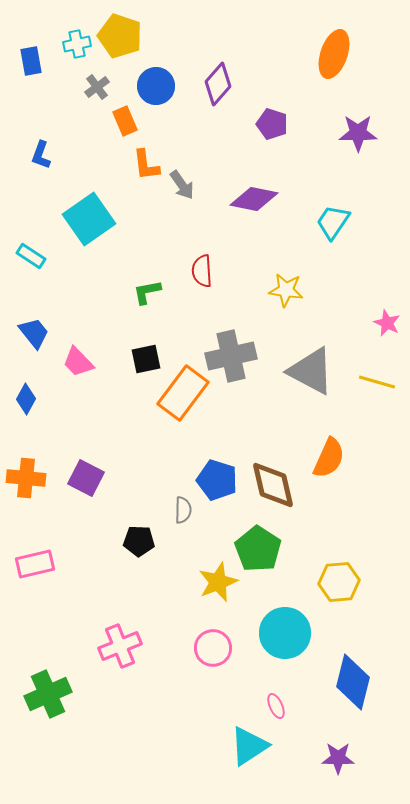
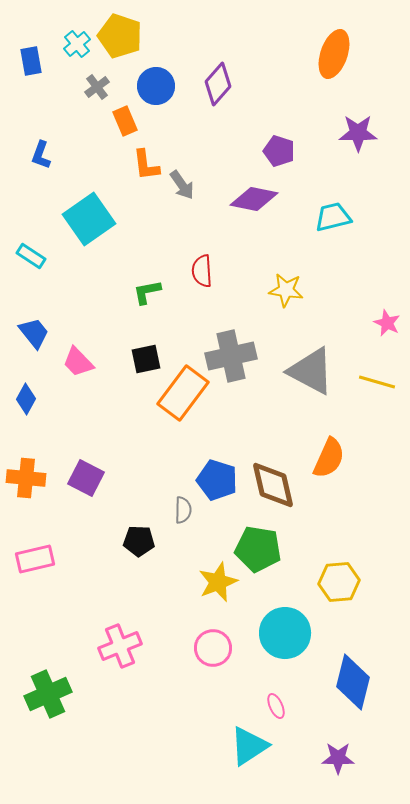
cyan cross at (77, 44): rotated 28 degrees counterclockwise
purple pentagon at (272, 124): moved 7 px right, 27 px down
cyan trapezoid at (333, 222): moved 5 px up; rotated 42 degrees clockwise
green pentagon at (258, 549): rotated 24 degrees counterclockwise
pink rectangle at (35, 564): moved 5 px up
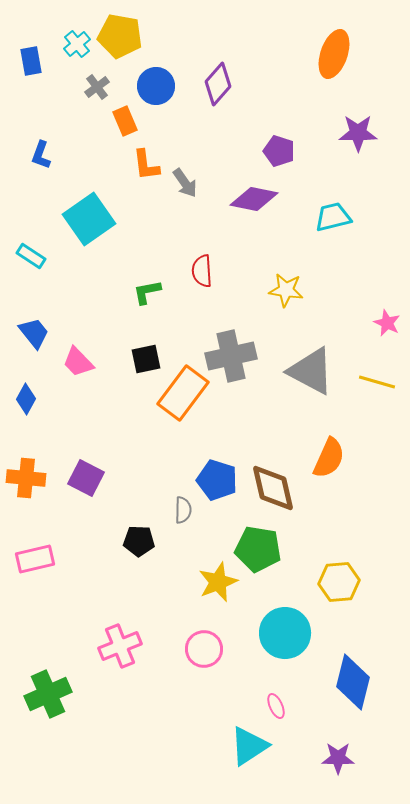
yellow pentagon at (120, 36): rotated 9 degrees counterclockwise
gray arrow at (182, 185): moved 3 px right, 2 px up
brown diamond at (273, 485): moved 3 px down
pink circle at (213, 648): moved 9 px left, 1 px down
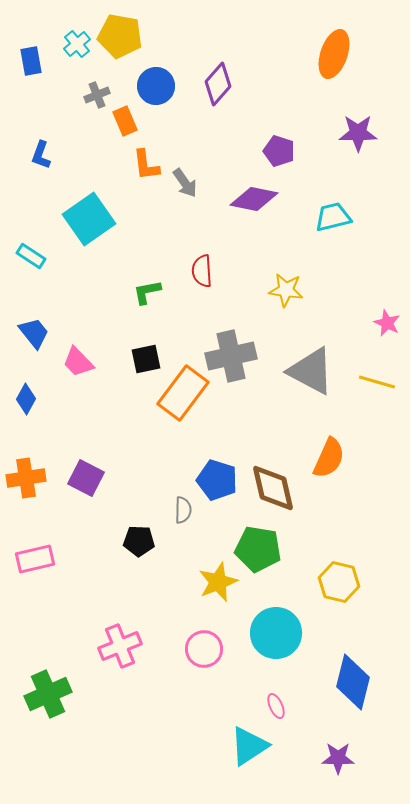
gray cross at (97, 87): moved 8 px down; rotated 15 degrees clockwise
orange cross at (26, 478): rotated 15 degrees counterclockwise
yellow hexagon at (339, 582): rotated 18 degrees clockwise
cyan circle at (285, 633): moved 9 px left
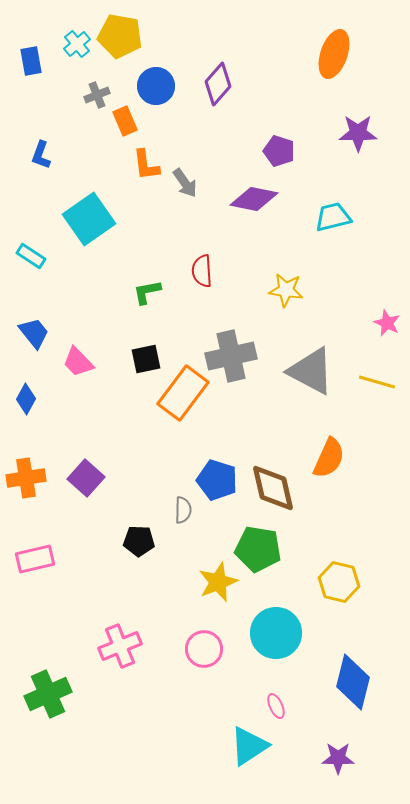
purple square at (86, 478): rotated 15 degrees clockwise
